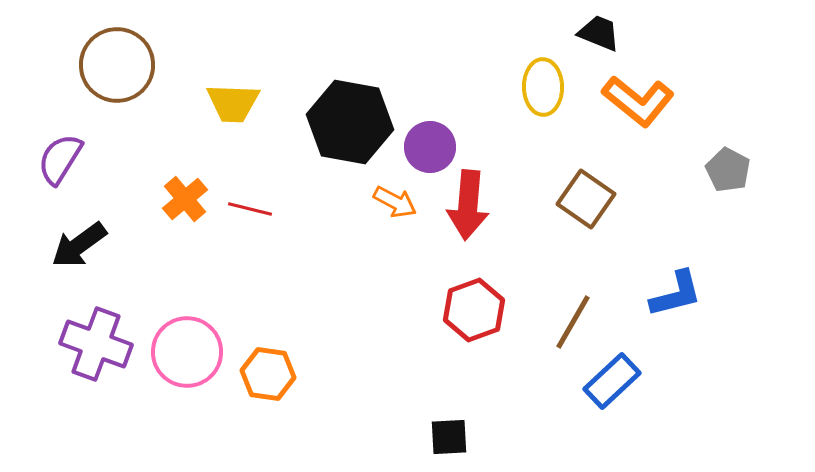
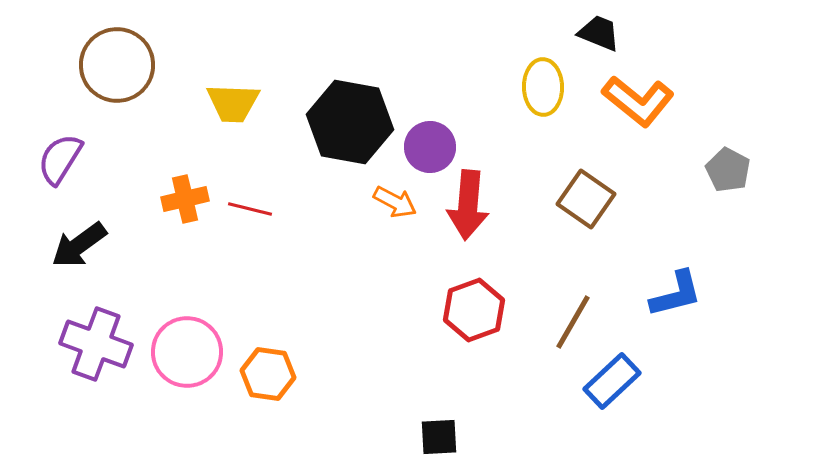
orange cross: rotated 27 degrees clockwise
black square: moved 10 px left
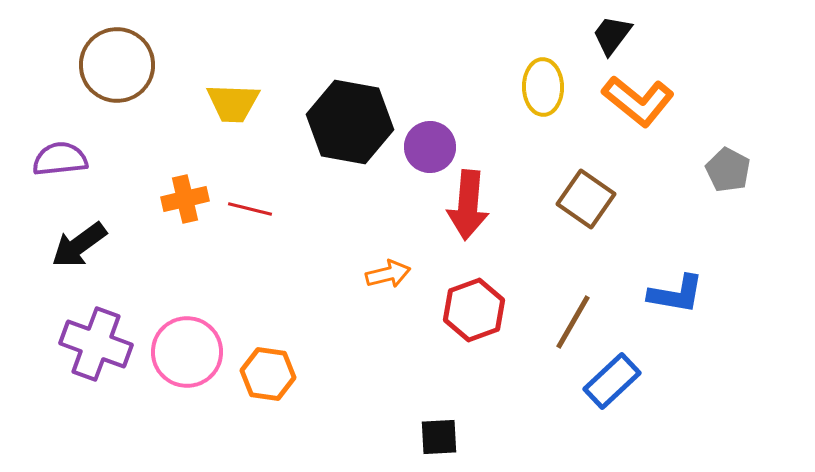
black trapezoid: moved 13 px right, 2 px down; rotated 75 degrees counterclockwise
purple semicircle: rotated 52 degrees clockwise
orange arrow: moved 7 px left, 72 px down; rotated 42 degrees counterclockwise
blue L-shape: rotated 24 degrees clockwise
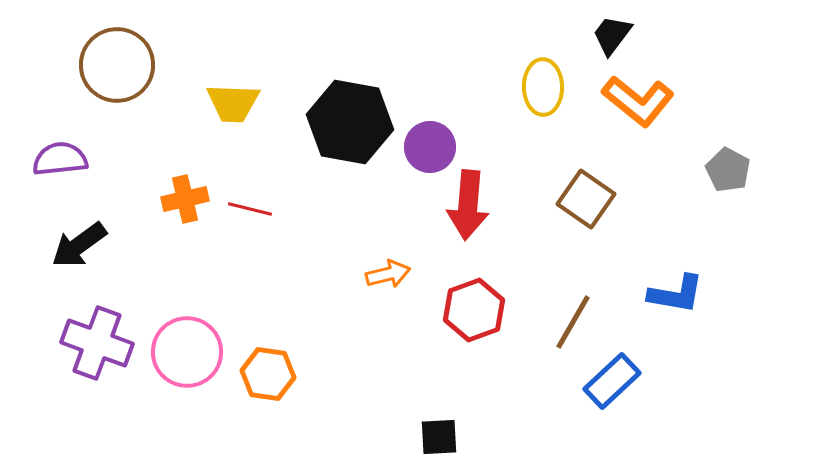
purple cross: moved 1 px right, 1 px up
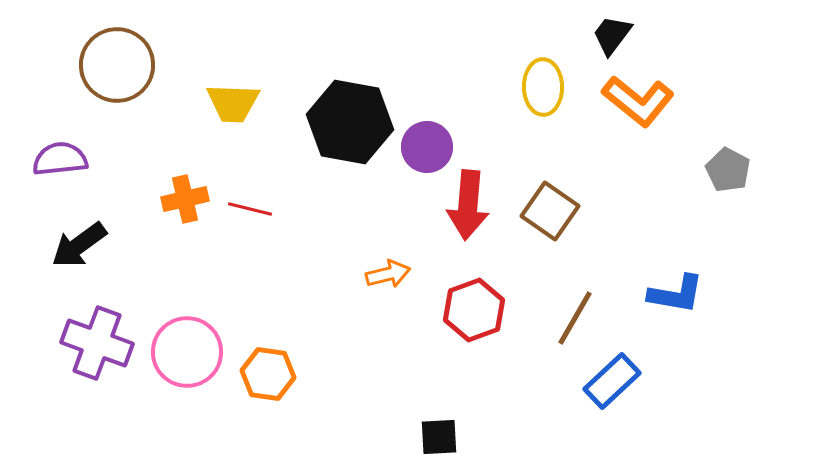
purple circle: moved 3 px left
brown square: moved 36 px left, 12 px down
brown line: moved 2 px right, 4 px up
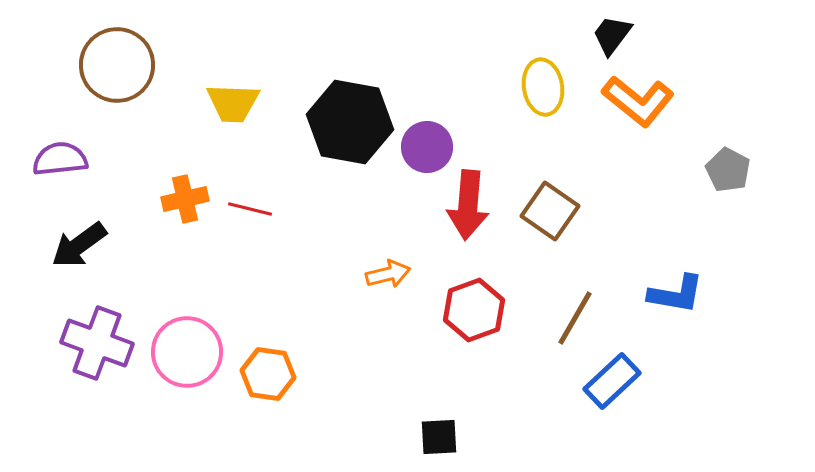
yellow ellipse: rotated 8 degrees counterclockwise
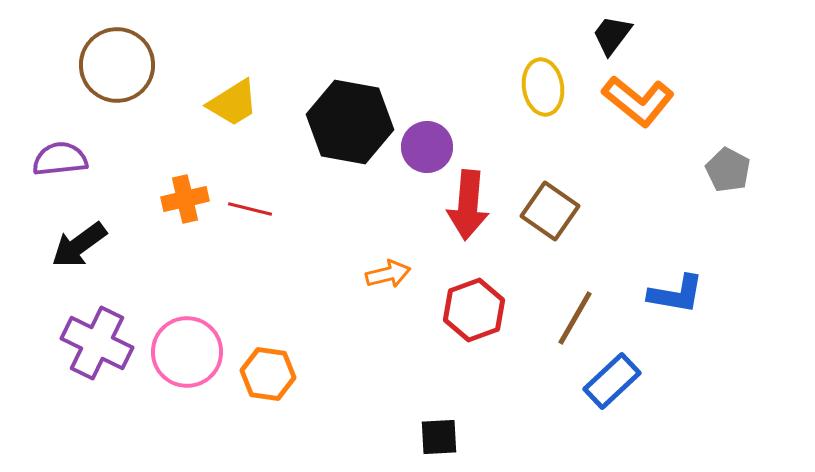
yellow trapezoid: rotated 34 degrees counterclockwise
purple cross: rotated 6 degrees clockwise
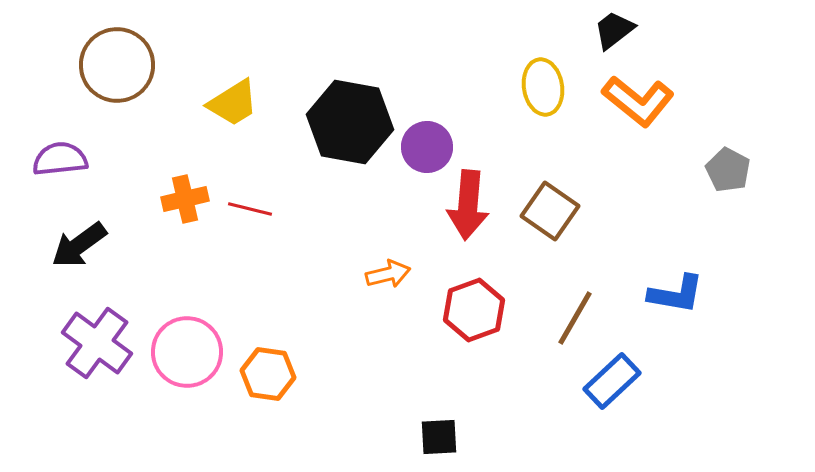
black trapezoid: moved 2 px right, 5 px up; rotated 15 degrees clockwise
purple cross: rotated 10 degrees clockwise
